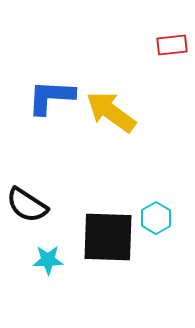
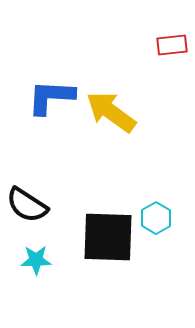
cyan star: moved 12 px left
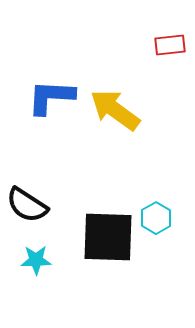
red rectangle: moved 2 px left
yellow arrow: moved 4 px right, 2 px up
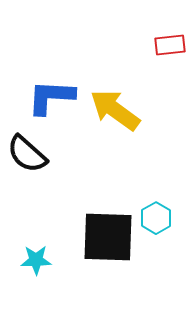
black semicircle: moved 51 px up; rotated 9 degrees clockwise
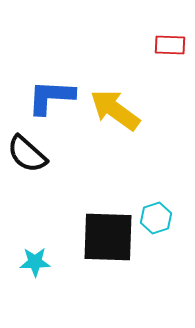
red rectangle: rotated 8 degrees clockwise
cyan hexagon: rotated 12 degrees clockwise
cyan star: moved 1 px left, 2 px down
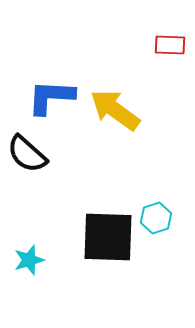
cyan star: moved 6 px left, 2 px up; rotated 16 degrees counterclockwise
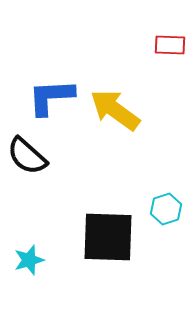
blue L-shape: rotated 6 degrees counterclockwise
black semicircle: moved 2 px down
cyan hexagon: moved 10 px right, 9 px up
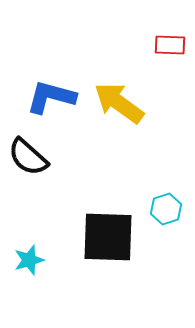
blue L-shape: rotated 18 degrees clockwise
yellow arrow: moved 4 px right, 7 px up
black semicircle: moved 1 px right, 1 px down
